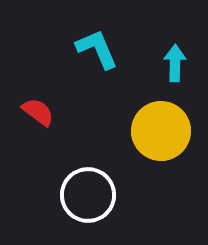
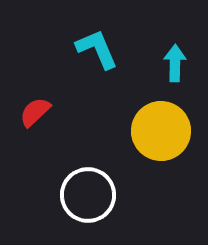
red semicircle: moved 3 px left; rotated 80 degrees counterclockwise
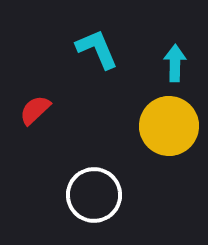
red semicircle: moved 2 px up
yellow circle: moved 8 px right, 5 px up
white circle: moved 6 px right
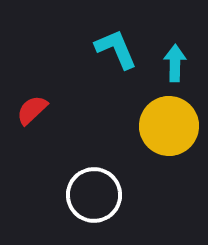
cyan L-shape: moved 19 px right
red semicircle: moved 3 px left
